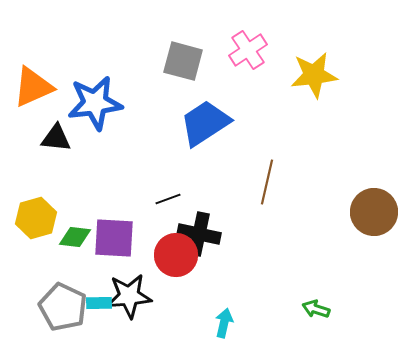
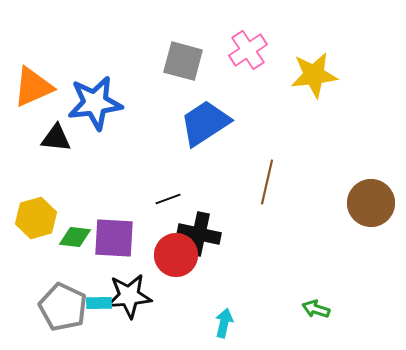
brown circle: moved 3 px left, 9 px up
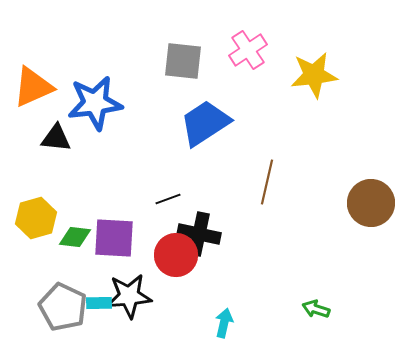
gray square: rotated 9 degrees counterclockwise
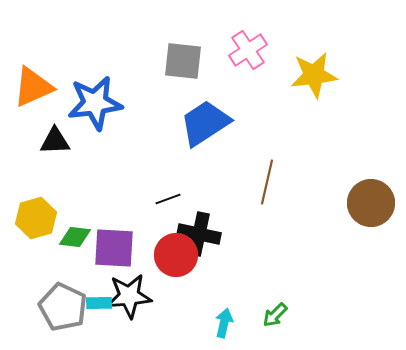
black triangle: moved 1 px left, 3 px down; rotated 8 degrees counterclockwise
purple square: moved 10 px down
green arrow: moved 41 px left, 6 px down; rotated 64 degrees counterclockwise
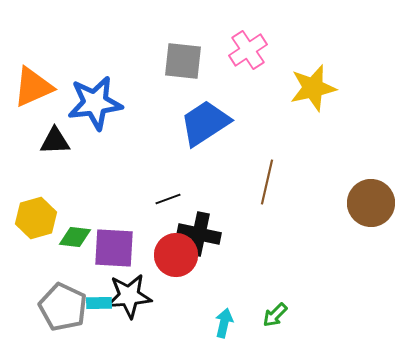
yellow star: moved 1 px left, 13 px down; rotated 6 degrees counterclockwise
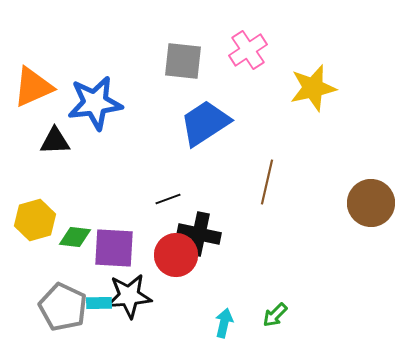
yellow hexagon: moved 1 px left, 2 px down
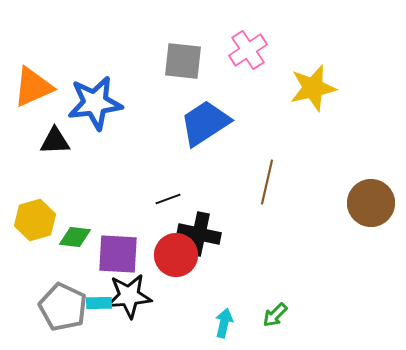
purple square: moved 4 px right, 6 px down
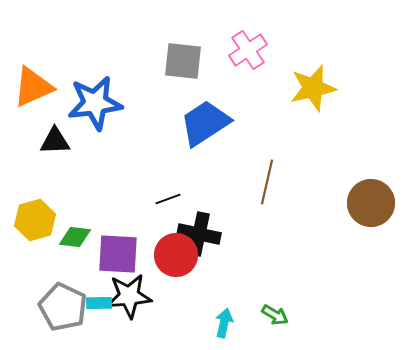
green arrow: rotated 104 degrees counterclockwise
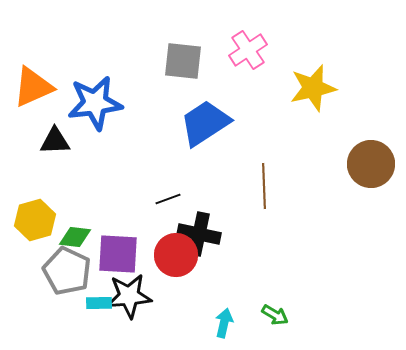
brown line: moved 3 px left, 4 px down; rotated 15 degrees counterclockwise
brown circle: moved 39 px up
gray pentagon: moved 4 px right, 36 px up
